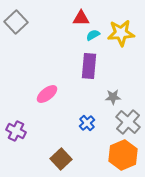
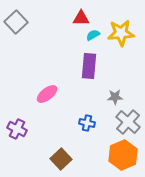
gray star: moved 2 px right
blue cross: rotated 35 degrees counterclockwise
purple cross: moved 1 px right, 2 px up
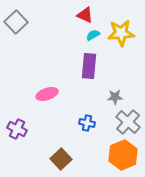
red triangle: moved 4 px right, 3 px up; rotated 24 degrees clockwise
pink ellipse: rotated 20 degrees clockwise
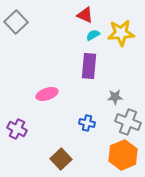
gray cross: rotated 20 degrees counterclockwise
